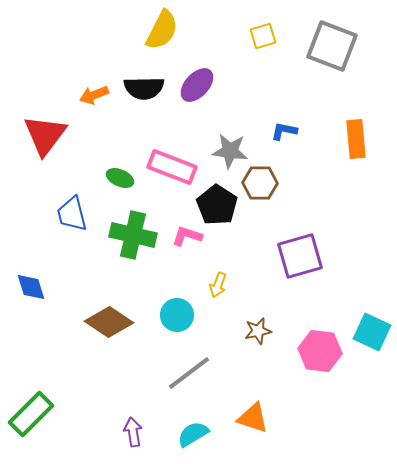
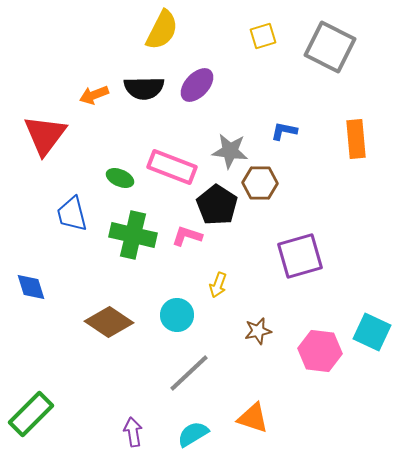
gray square: moved 2 px left, 1 px down; rotated 6 degrees clockwise
gray line: rotated 6 degrees counterclockwise
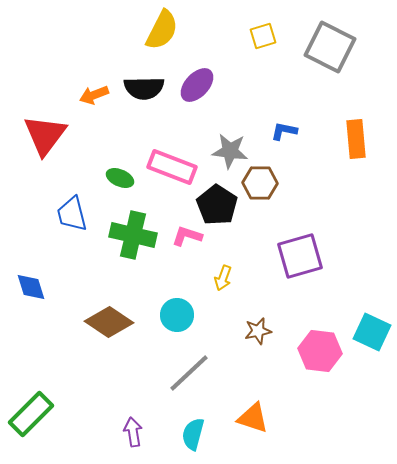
yellow arrow: moved 5 px right, 7 px up
cyan semicircle: rotated 44 degrees counterclockwise
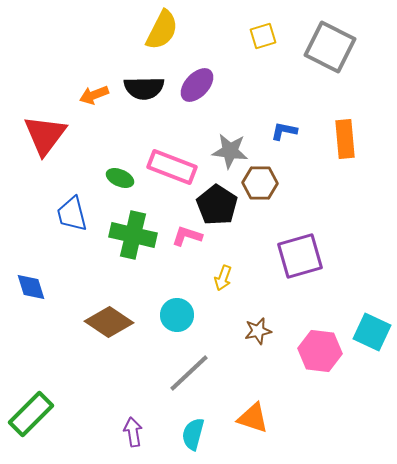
orange rectangle: moved 11 px left
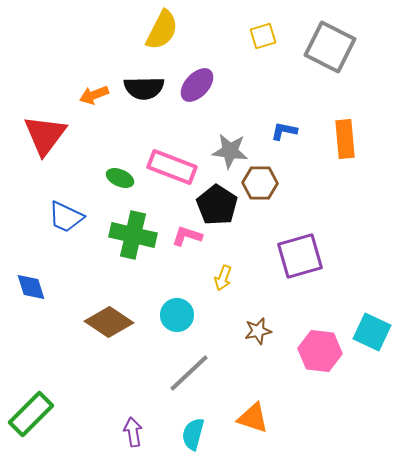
blue trapezoid: moved 6 px left, 3 px down; rotated 51 degrees counterclockwise
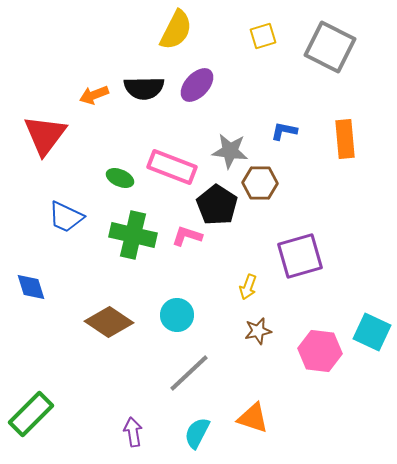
yellow semicircle: moved 14 px right
yellow arrow: moved 25 px right, 9 px down
cyan semicircle: moved 4 px right, 1 px up; rotated 12 degrees clockwise
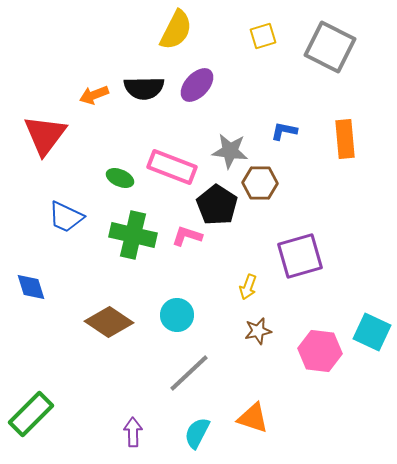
purple arrow: rotated 8 degrees clockwise
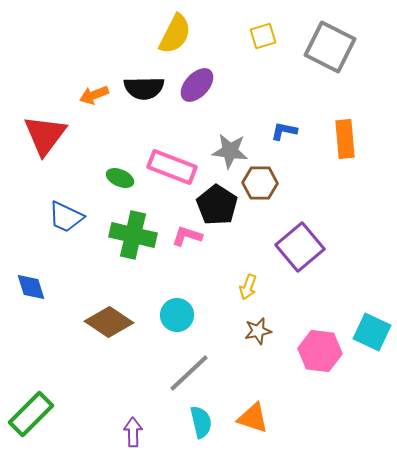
yellow semicircle: moved 1 px left, 4 px down
purple square: moved 9 px up; rotated 24 degrees counterclockwise
cyan semicircle: moved 4 px right, 11 px up; rotated 140 degrees clockwise
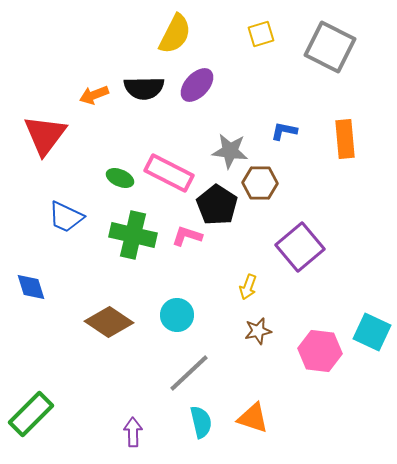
yellow square: moved 2 px left, 2 px up
pink rectangle: moved 3 px left, 6 px down; rotated 6 degrees clockwise
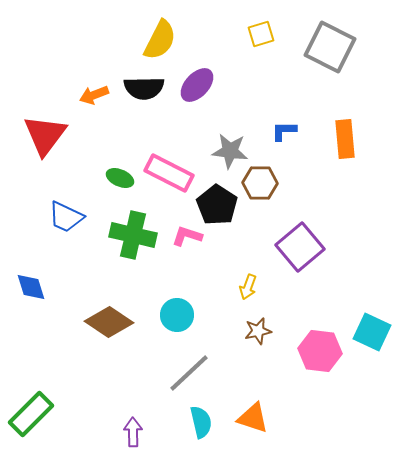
yellow semicircle: moved 15 px left, 6 px down
blue L-shape: rotated 12 degrees counterclockwise
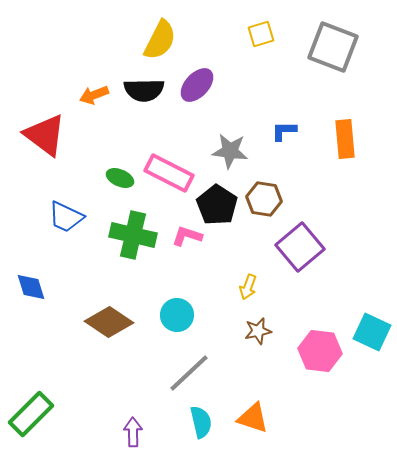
gray square: moved 3 px right; rotated 6 degrees counterclockwise
black semicircle: moved 2 px down
red triangle: rotated 30 degrees counterclockwise
brown hexagon: moved 4 px right, 16 px down; rotated 8 degrees clockwise
